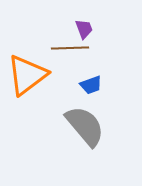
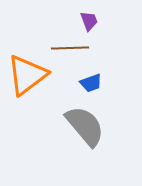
purple trapezoid: moved 5 px right, 8 px up
blue trapezoid: moved 2 px up
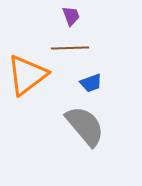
purple trapezoid: moved 18 px left, 5 px up
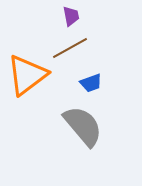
purple trapezoid: rotated 10 degrees clockwise
brown line: rotated 27 degrees counterclockwise
gray semicircle: moved 2 px left
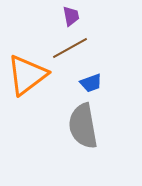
gray semicircle: rotated 150 degrees counterclockwise
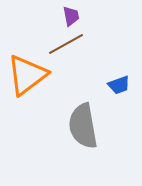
brown line: moved 4 px left, 4 px up
blue trapezoid: moved 28 px right, 2 px down
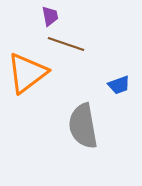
purple trapezoid: moved 21 px left
brown line: rotated 48 degrees clockwise
orange triangle: moved 2 px up
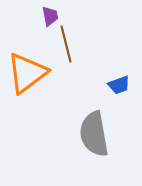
brown line: rotated 57 degrees clockwise
gray semicircle: moved 11 px right, 8 px down
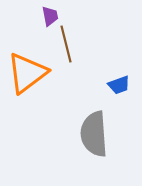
gray semicircle: rotated 6 degrees clockwise
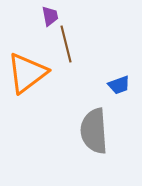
gray semicircle: moved 3 px up
